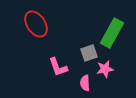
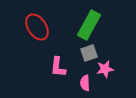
red ellipse: moved 1 px right, 3 px down
green rectangle: moved 23 px left, 8 px up
pink L-shape: rotated 25 degrees clockwise
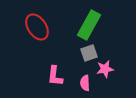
pink L-shape: moved 3 px left, 9 px down
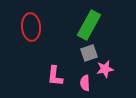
red ellipse: moved 6 px left; rotated 28 degrees clockwise
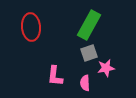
pink star: moved 1 px right, 1 px up
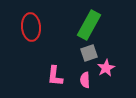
pink star: rotated 18 degrees counterclockwise
pink semicircle: moved 3 px up
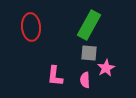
gray square: rotated 24 degrees clockwise
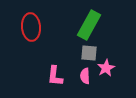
pink semicircle: moved 4 px up
